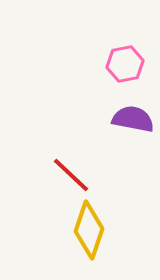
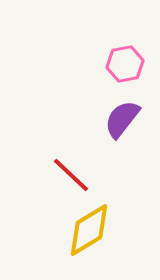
purple semicircle: moved 11 px left; rotated 63 degrees counterclockwise
yellow diamond: rotated 40 degrees clockwise
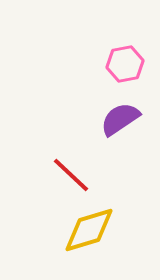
purple semicircle: moved 2 px left; rotated 18 degrees clockwise
yellow diamond: rotated 14 degrees clockwise
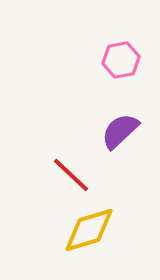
pink hexagon: moved 4 px left, 4 px up
purple semicircle: moved 12 px down; rotated 9 degrees counterclockwise
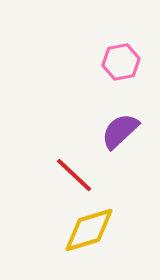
pink hexagon: moved 2 px down
red line: moved 3 px right
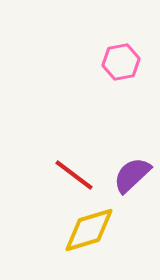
purple semicircle: moved 12 px right, 44 px down
red line: rotated 6 degrees counterclockwise
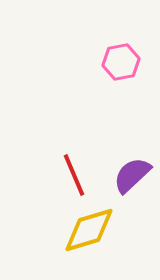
red line: rotated 30 degrees clockwise
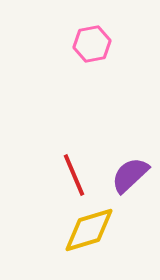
pink hexagon: moved 29 px left, 18 px up
purple semicircle: moved 2 px left
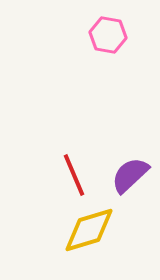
pink hexagon: moved 16 px right, 9 px up; rotated 21 degrees clockwise
